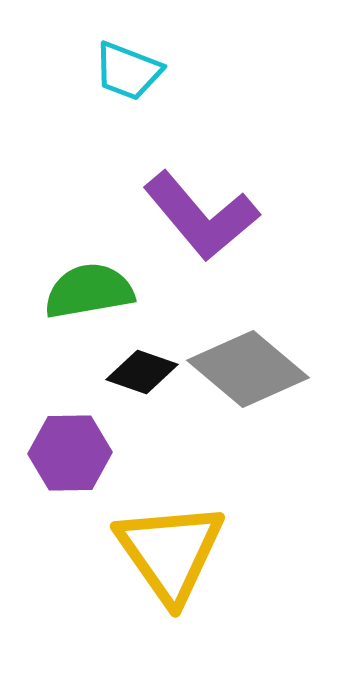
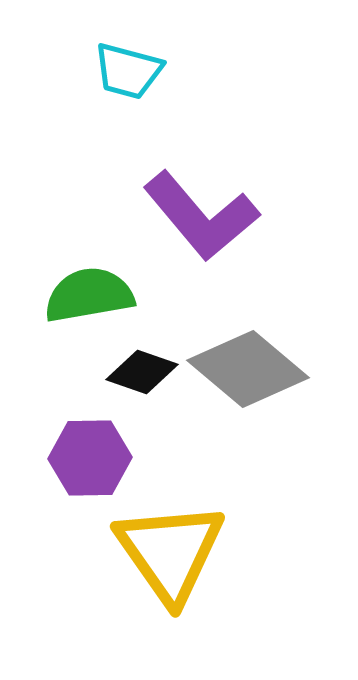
cyan trapezoid: rotated 6 degrees counterclockwise
green semicircle: moved 4 px down
purple hexagon: moved 20 px right, 5 px down
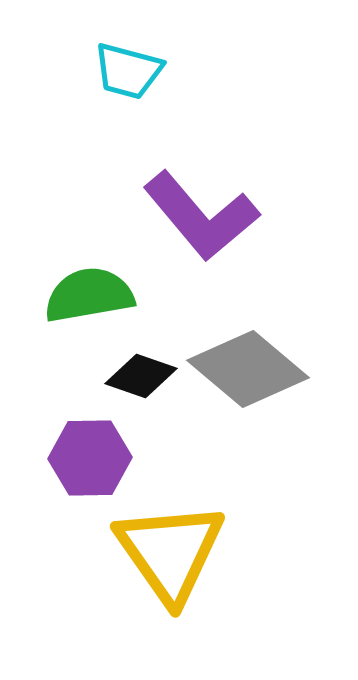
black diamond: moved 1 px left, 4 px down
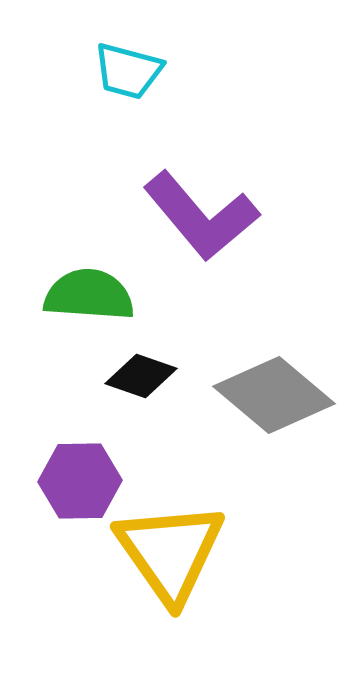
green semicircle: rotated 14 degrees clockwise
gray diamond: moved 26 px right, 26 px down
purple hexagon: moved 10 px left, 23 px down
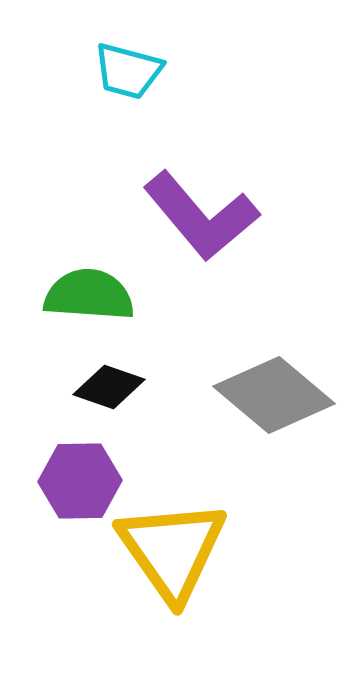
black diamond: moved 32 px left, 11 px down
yellow triangle: moved 2 px right, 2 px up
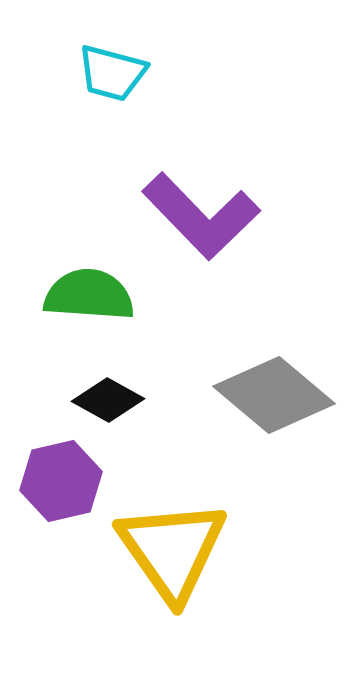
cyan trapezoid: moved 16 px left, 2 px down
purple L-shape: rotated 4 degrees counterclockwise
black diamond: moved 1 px left, 13 px down; rotated 10 degrees clockwise
purple hexagon: moved 19 px left; rotated 12 degrees counterclockwise
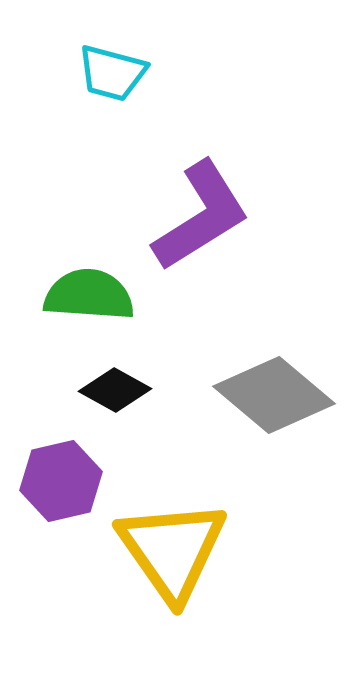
purple L-shape: rotated 78 degrees counterclockwise
black diamond: moved 7 px right, 10 px up
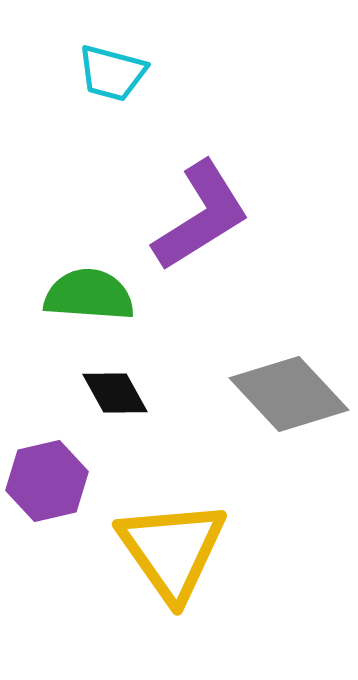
black diamond: moved 3 px down; rotated 32 degrees clockwise
gray diamond: moved 15 px right, 1 px up; rotated 7 degrees clockwise
purple hexagon: moved 14 px left
